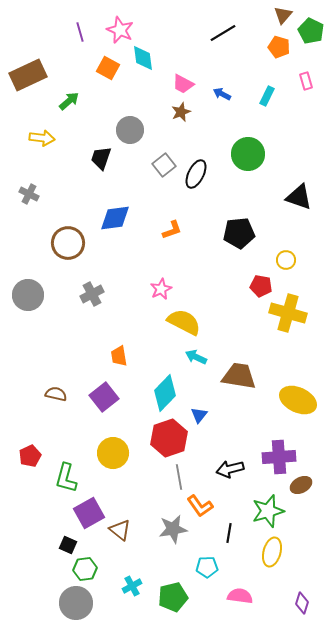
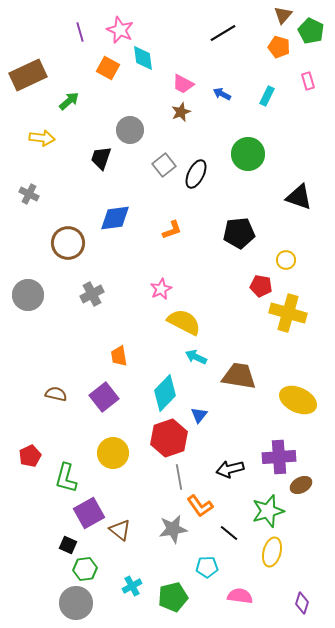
pink rectangle at (306, 81): moved 2 px right
black line at (229, 533): rotated 60 degrees counterclockwise
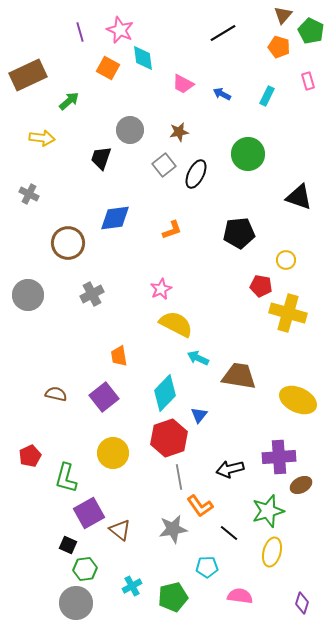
brown star at (181, 112): moved 2 px left, 20 px down; rotated 12 degrees clockwise
yellow semicircle at (184, 322): moved 8 px left, 2 px down
cyan arrow at (196, 357): moved 2 px right, 1 px down
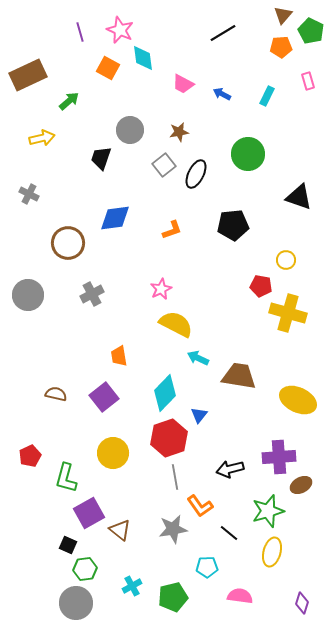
orange pentagon at (279, 47): moved 2 px right; rotated 20 degrees counterclockwise
yellow arrow at (42, 138): rotated 20 degrees counterclockwise
black pentagon at (239, 233): moved 6 px left, 8 px up
gray line at (179, 477): moved 4 px left
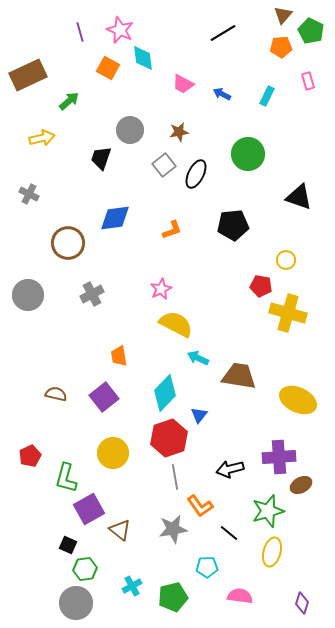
purple square at (89, 513): moved 4 px up
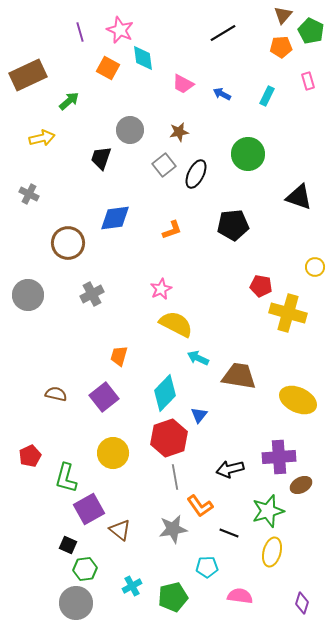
yellow circle at (286, 260): moved 29 px right, 7 px down
orange trapezoid at (119, 356): rotated 25 degrees clockwise
black line at (229, 533): rotated 18 degrees counterclockwise
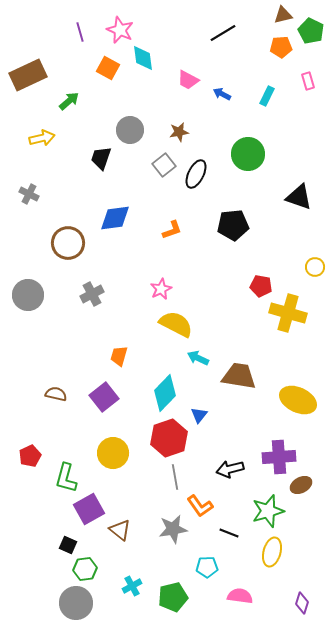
brown triangle at (283, 15): rotated 36 degrees clockwise
pink trapezoid at (183, 84): moved 5 px right, 4 px up
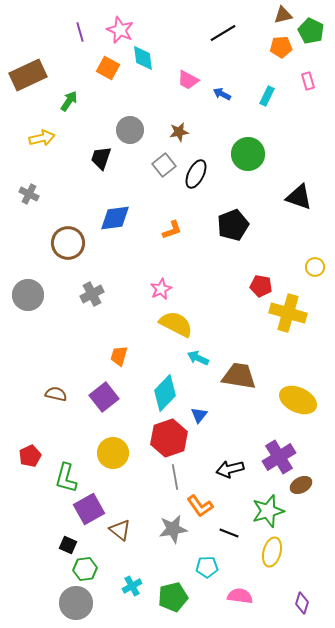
green arrow at (69, 101): rotated 15 degrees counterclockwise
black pentagon at (233, 225): rotated 16 degrees counterclockwise
purple cross at (279, 457): rotated 28 degrees counterclockwise
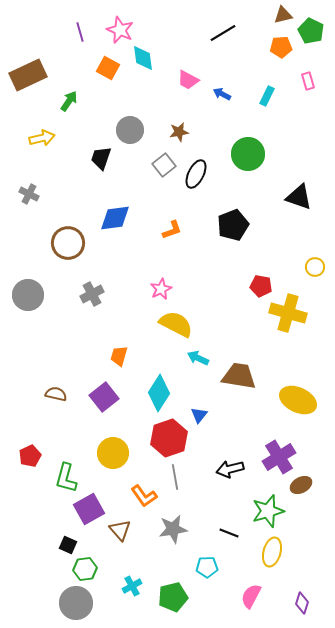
cyan diamond at (165, 393): moved 6 px left; rotated 12 degrees counterclockwise
orange L-shape at (200, 506): moved 56 px left, 10 px up
brown triangle at (120, 530): rotated 10 degrees clockwise
pink semicircle at (240, 596): moved 11 px right; rotated 70 degrees counterclockwise
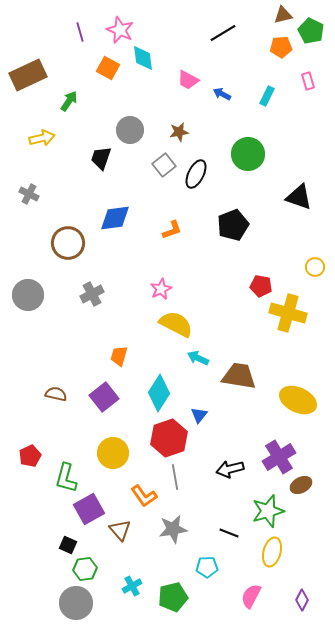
purple diamond at (302, 603): moved 3 px up; rotated 10 degrees clockwise
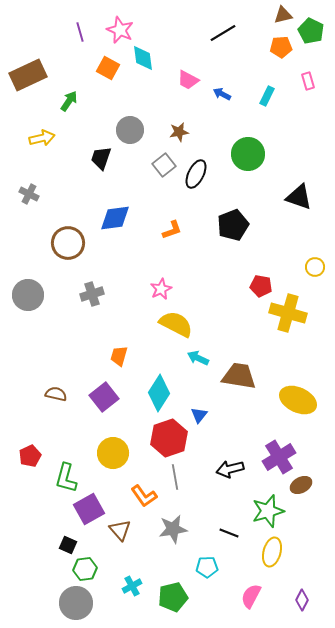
gray cross at (92, 294): rotated 10 degrees clockwise
